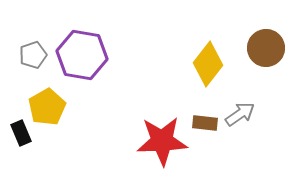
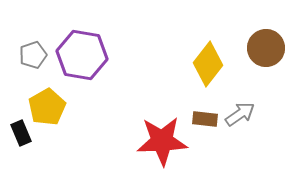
brown rectangle: moved 4 px up
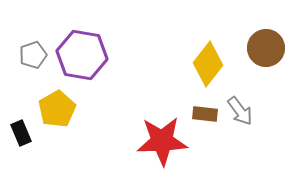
yellow pentagon: moved 10 px right, 2 px down
gray arrow: moved 3 px up; rotated 88 degrees clockwise
brown rectangle: moved 5 px up
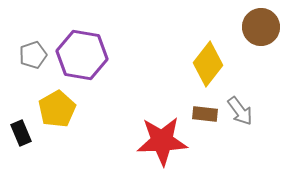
brown circle: moved 5 px left, 21 px up
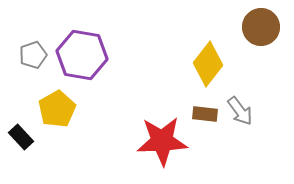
black rectangle: moved 4 px down; rotated 20 degrees counterclockwise
